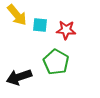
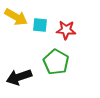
yellow arrow: moved 1 px left, 2 px down; rotated 20 degrees counterclockwise
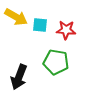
green pentagon: rotated 20 degrees counterclockwise
black arrow: rotated 50 degrees counterclockwise
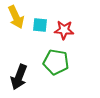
yellow arrow: rotated 35 degrees clockwise
red star: moved 2 px left
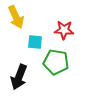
cyan square: moved 5 px left, 17 px down
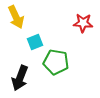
red star: moved 19 px right, 7 px up
cyan square: rotated 28 degrees counterclockwise
black arrow: moved 1 px right, 1 px down
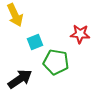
yellow arrow: moved 1 px left, 2 px up
red star: moved 3 px left, 11 px down
black arrow: moved 1 px down; rotated 145 degrees counterclockwise
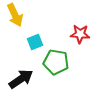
black arrow: moved 1 px right
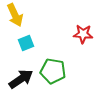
red star: moved 3 px right
cyan square: moved 9 px left, 1 px down
green pentagon: moved 3 px left, 9 px down
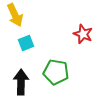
red star: rotated 18 degrees clockwise
green pentagon: moved 3 px right, 1 px down
black arrow: moved 3 px down; rotated 55 degrees counterclockwise
